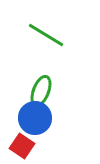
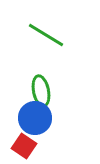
green ellipse: rotated 32 degrees counterclockwise
red square: moved 2 px right
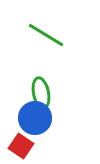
green ellipse: moved 2 px down
red square: moved 3 px left
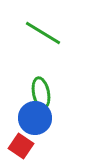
green line: moved 3 px left, 2 px up
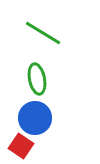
green ellipse: moved 4 px left, 14 px up
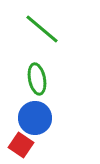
green line: moved 1 px left, 4 px up; rotated 9 degrees clockwise
red square: moved 1 px up
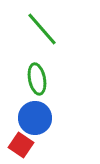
green line: rotated 9 degrees clockwise
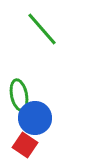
green ellipse: moved 18 px left, 16 px down
red square: moved 4 px right
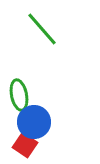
blue circle: moved 1 px left, 4 px down
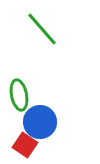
blue circle: moved 6 px right
